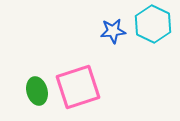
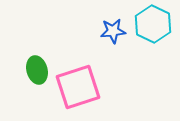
green ellipse: moved 21 px up
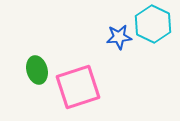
blue star: moved 6 px right, 6 px down
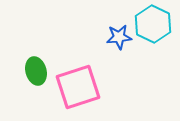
green ellipse: moved 1 px left, 1 px down
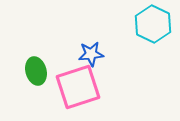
blue star: moved 28 px left, 17 px down
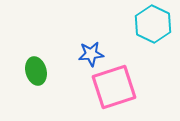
pink square: moved 36 px right
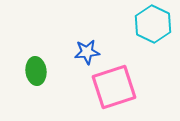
blue star: moved 4 px left, 2 px up
green ellipse: rotated 8 degrees clockwise
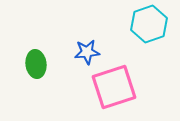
cyan hexagon: moved 4 px left; rotated 15 degrees clockwise
green ellipse: moved 7 px up
